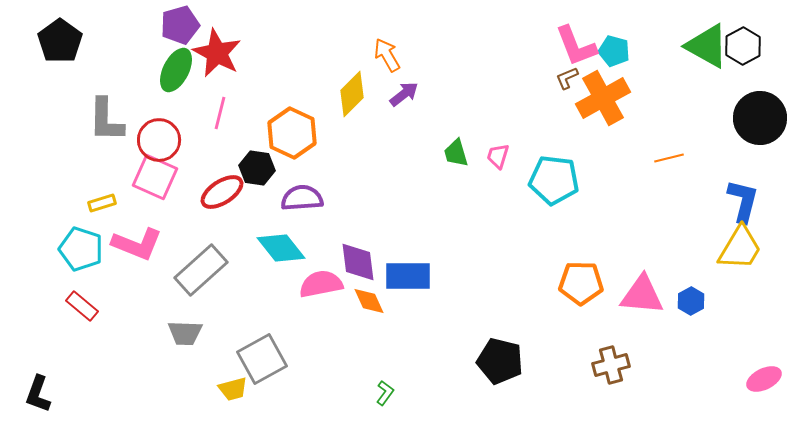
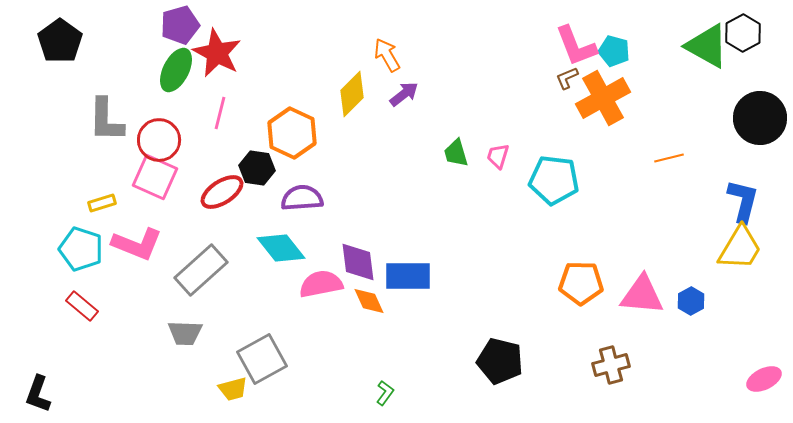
black hexagon at (743, 46): moved 13 px up
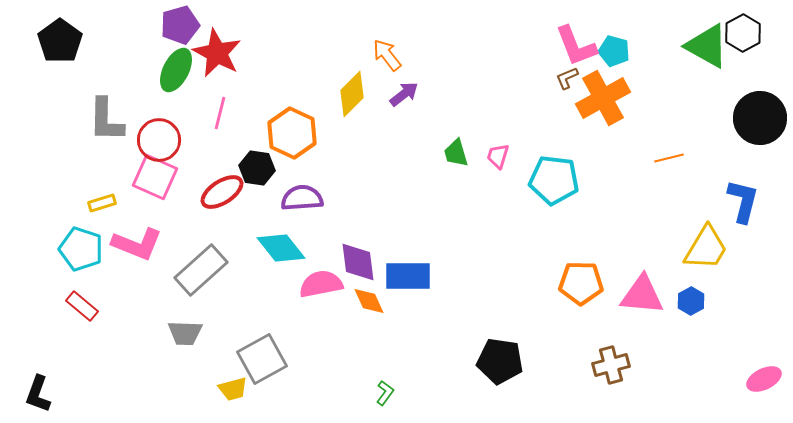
orange arrow at (387, 55): rotated 8 degrees counterclockwise
yellow trapezoid at (740, 248): moved 34 px left
black pentagon at (500, 361): rotated 6 degrees counterclockwise
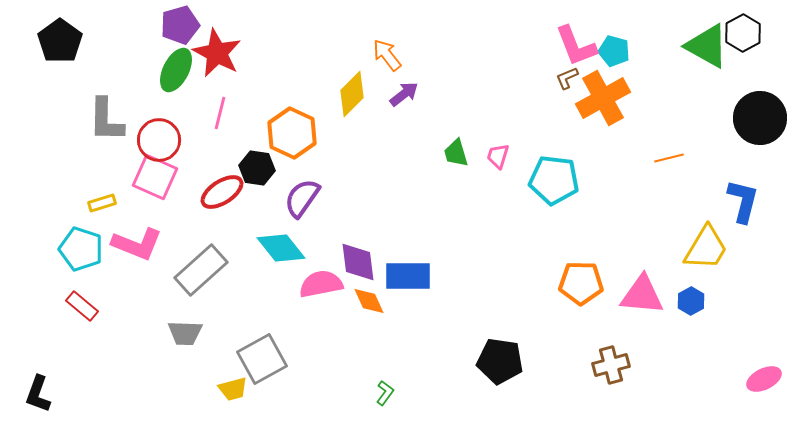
purple semicircle at (302, 198): rotated 51 degrees counterclockwise
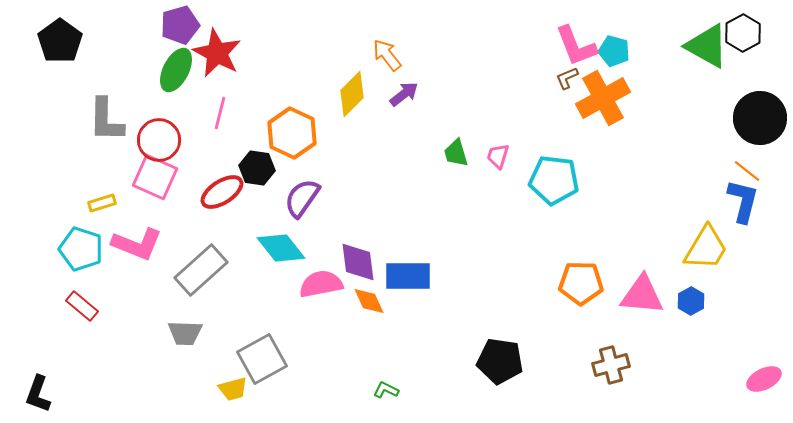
orange line at (669, 158): moved 78 px right, 13 px down; rotated 52 degrees clockwise
green L-shape at (385, 393): moved 1 px right, 3 px up; rotated 100 degrees counterclockwise
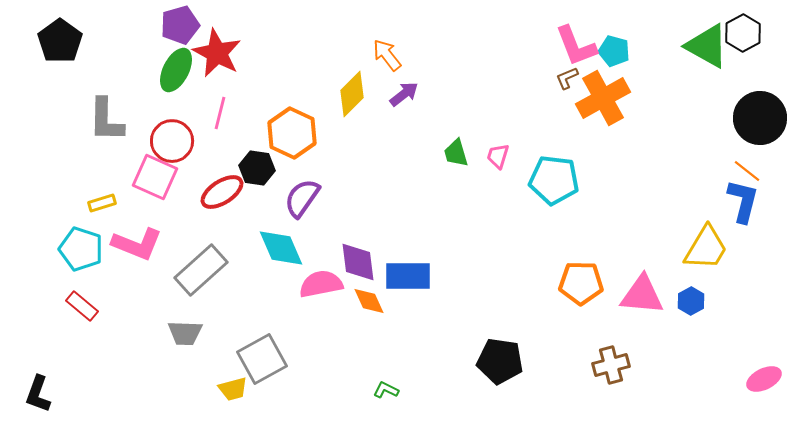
red circle at (159, 140): moved 13 px right, 1 px down
cyan diamond at (281, 248): rotated 15 degrees clockwise
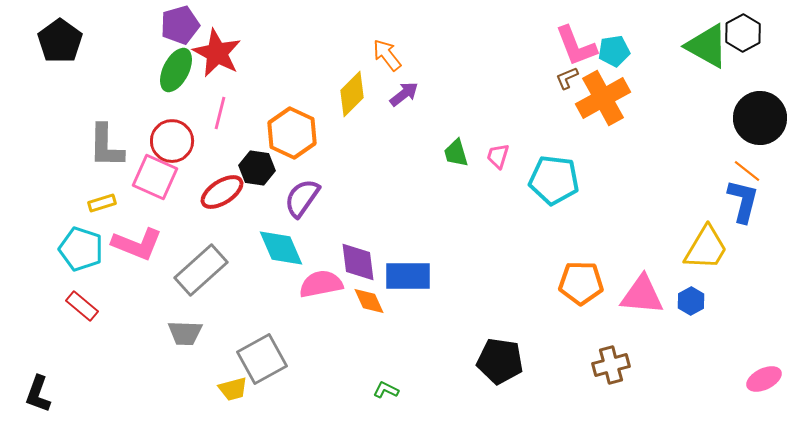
cyan pentagon at (614, 51): rotated 24 degrees counterclockwise
gray L-shape at (106, 120): moved 26 px down
